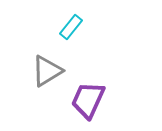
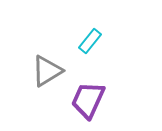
cyan rectangle: moved 19 px right, 14 px down
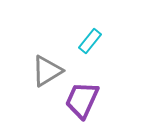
purple trapezoid: moved 6 px left
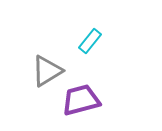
purple trapezoid: moved 1 px left; rotated 51 degrees clockwise
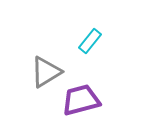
gray triangle: moved 1 px left, 1 px down
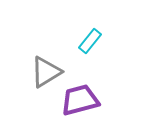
purple trapezoid: moved 1 px left
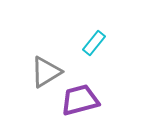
cyan rectangle: moved 4 px right, 2 px down
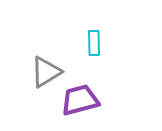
cyan rectangle: rotated 40 degrees counterclockwise
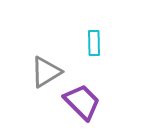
purple trapezoid: moved 2 px right, 2 px down; rotated 60 degrees clockwise
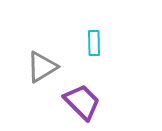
gray triangle: moved 4 px left, 5 px up
